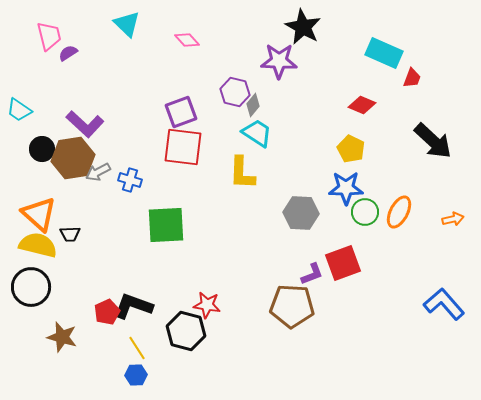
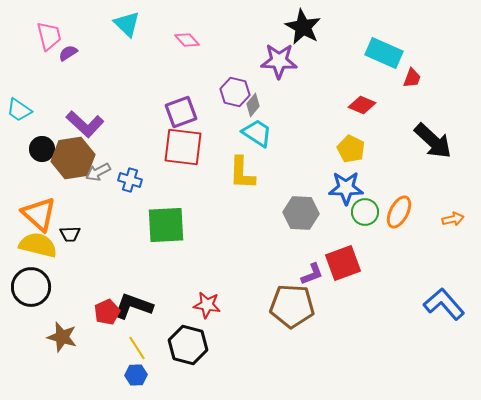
black hexagon at (186, 331): moved 2 px right, 14 px down
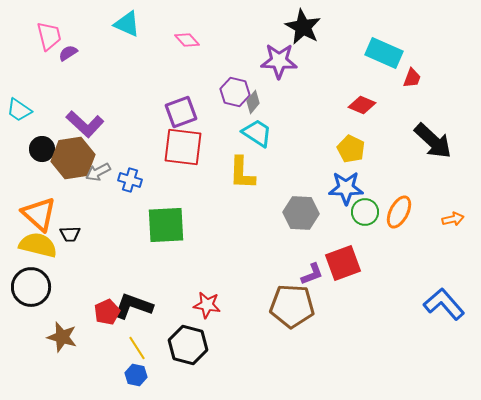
cyan triangle at (127, 24): rotated 20 degrees counterclockwise
gray diamond at (253, 105): moved 3 px up
blue hexagon at (136, 375): rotated 15 degrees clockwise
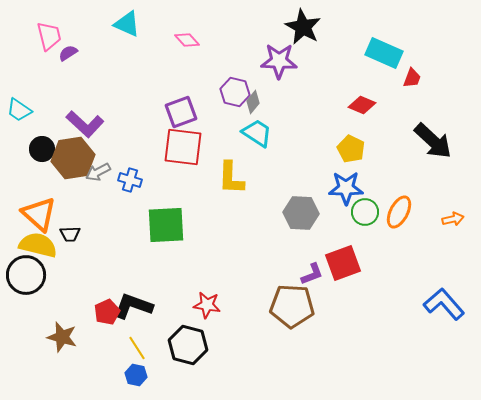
yellow L-shape at (242, 173): moved 11 px left, 5 px down
black circle at (31, 287): moved 5 px left, 12 px up
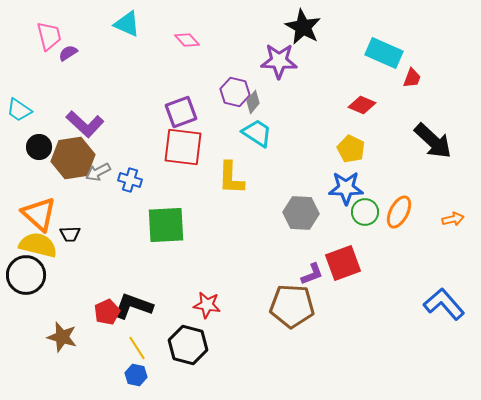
black circle at (42, 149): moved 3 px left, 2 px up
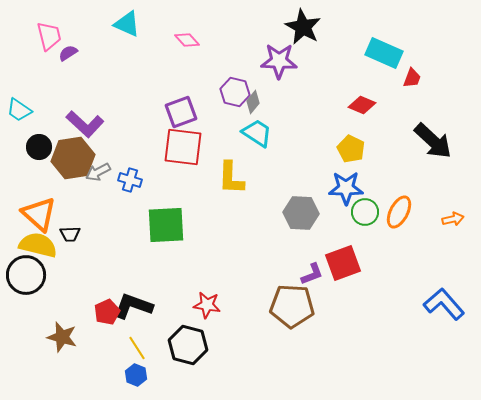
blue hexagon at (136, 375): rotated 10 degrees clockwise
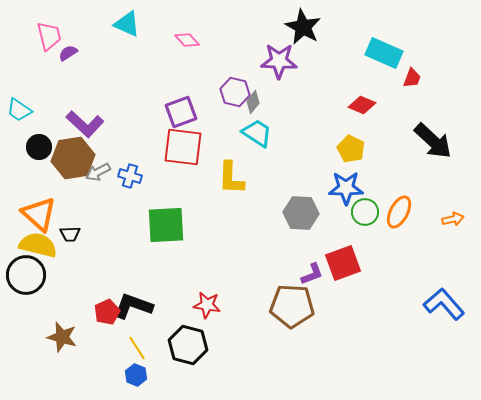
blue cross at (130, 180): moved 4 px up
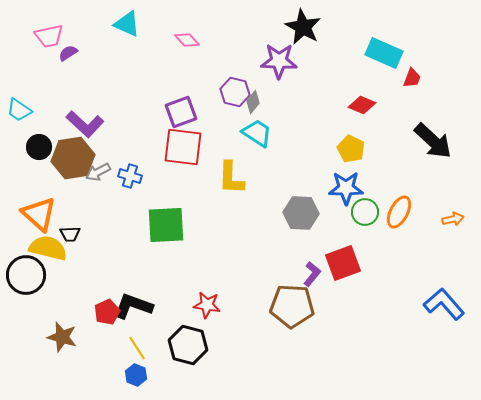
pink trapezoid at (49, 36): rotated 92 degrees clockwise
yellow semicircle at (38, 245): moved 10 px right, 3 px down
purple L-shape at (312, 274): rotated 30 degrees counterclockwise
